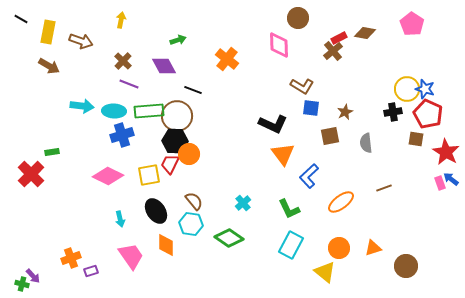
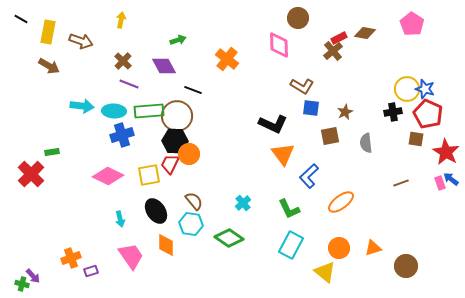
brown line at (384, 188): moved 17 px right, 5 px up
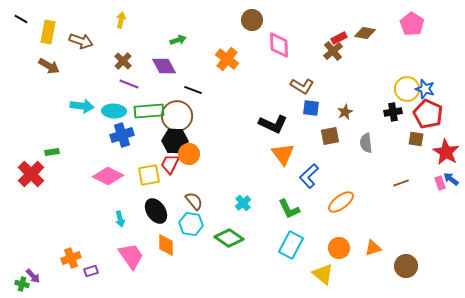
brown circle at (298, 18): moved 46 px left, 2 px down
yellow triangle at (325, 272): moved 2 px left, 2 px down
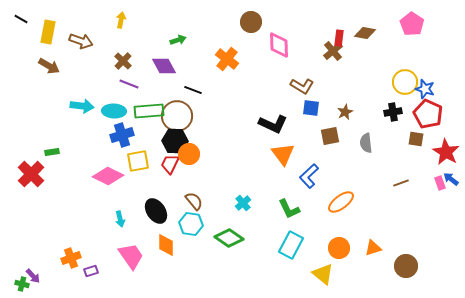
brown circle at (252, 20): moved 1 px left, 2 px down
red rectangle at (339, 38): rotated 56 degrees counterclockwise
yellow circle at (407, 89): moved 2 px left, 7 px up
yellow square at (149, 175): moved 11 px left, 14 px up
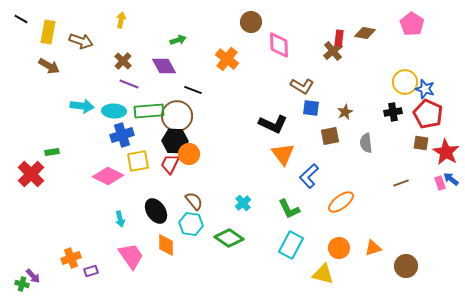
brown square at (416, 139): moved 5 px right, 4 px down
yellow triangle at (323, 274): rotated 25 degrees counterclockwise
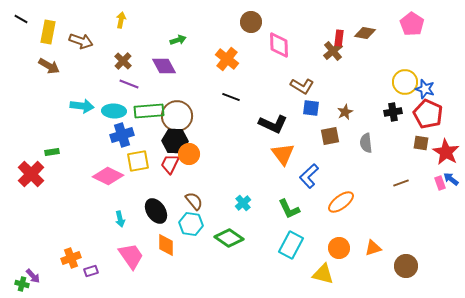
black line at (193, 90): moved 38 px right, 7 px down
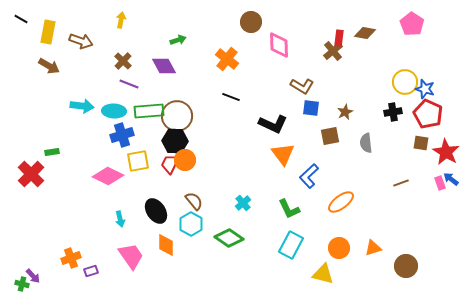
orange circle at (189, 154): moved 4 px left, 6 px down
cyan hexagon at (191, 224): rotated 20 degrees clockwise
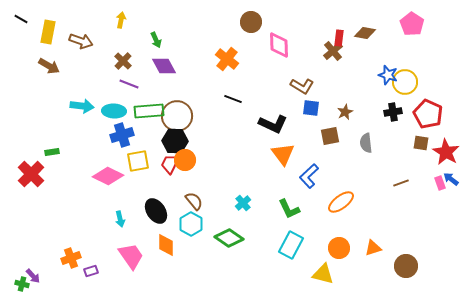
green arrow at (178, 40): moved 22 px left; rotated 84 degrees clockwise
blue star at (425, 89): moved 37 px left, 14 px up
black line at (231, 97): moved 2 px right, 2 px down
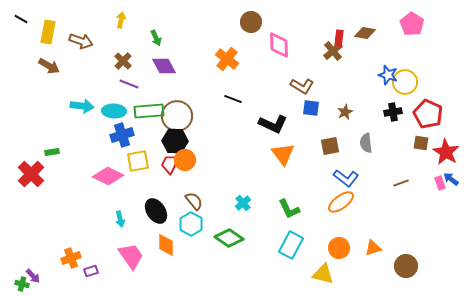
green arrow at (156, 40): moved 2 px up
brown square at (330, 136): moved 10 px down
blue L-shape at (309, 176): moved 37 px right, 2 px down; rotated 100 degrees counterclockwise
